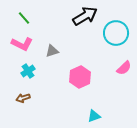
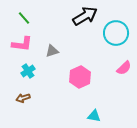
pink L-shape: rotated 20 degrees counterclockwise
cyan triangle: rotated 32 degrees clockwise
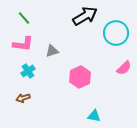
pink L-shape: moved 1 px right
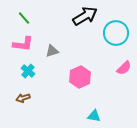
cyan cross: rotated 16 degrees counterclockwise
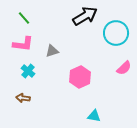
brown arrow: rotated 24 degrees clockwise
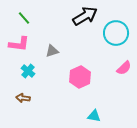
pink L-shape: moved 4 px left
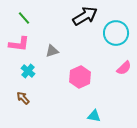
brown arrow: rotated 40 degrees clockwise
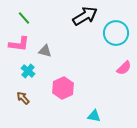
gray triangle: moved 7 px left; rotated 32 degrees clockwise
pink hexagon: moved 17 px left, 11 px down
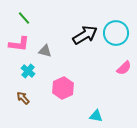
black arrow: moved 19 px down
cyan triangle: moved 2 px right
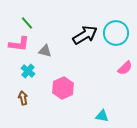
green line: moved 3 px right, 5 px down
pink semicircle: moved 1 px right
brown arrow: rotated 32 degrees clockwise
cyan triangle: moved 6 px right
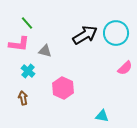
pink hexagon: rotated 10 degrees counterclockwise
